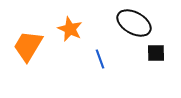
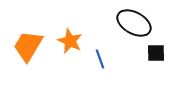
orange star: moved 12 px down
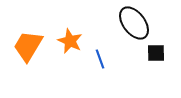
black ellipse: rotated 24 degrees clockwise
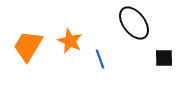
black square: moved 8 px right, 5 px down
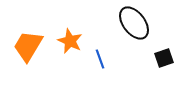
black square: rotated 18 degrees counterclockwise
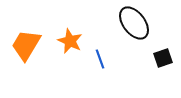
orange trapezoid: moved 2 px left, 1 px up
black square: moved 1 px left
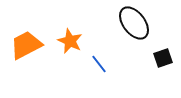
orange trapezoid: rotated 32 degrees clockwise
blue line: moved 1 px left, 5 px down; rotated 18 degrees counterclockwise
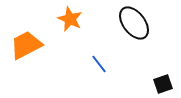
orange star: moved 22 px up
black square: moved 26 px down
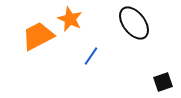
orange trapezoid: moved 12 px right, 9 px up
blue line: moved 8 px left, 8 px up; rotated 72 degrees clockwise
black square: moved 2 px up
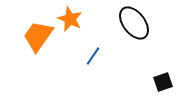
orange trapezoid: rotated 28 degrees counterclockwise
blue line: moved 2 px right
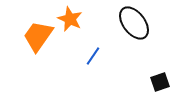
black square: moved 3 px left
